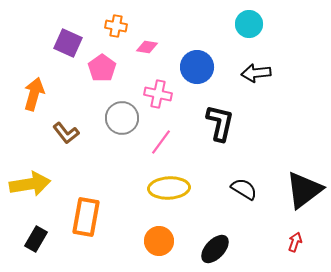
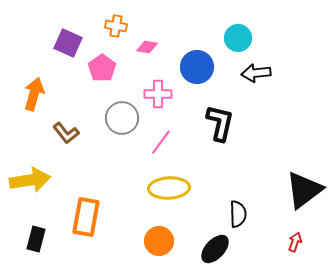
cyan circle: moved 11 px left, 14 px down
pink cross: rotated 12 degrees counterclockwise
yellow arrow: moved 4 px up
black semicircle: moved 6 px left, 25 px down; rotated 56 degrees clockwise
black rectangle: rotated 15 degrees counterclockwise
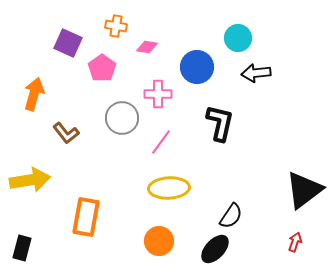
black semicircle: moved 7 px left, 2 px down; rotated 36 degrees clockwise
black rectangle: moved 14 px left, 9 px down
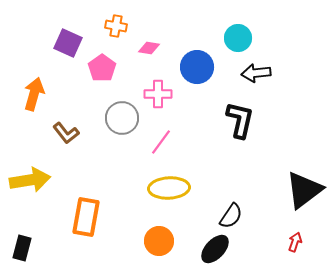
pink diamond: moved 2 px right, 1 px down
black L-shape: moved 20 px right, 3 px up
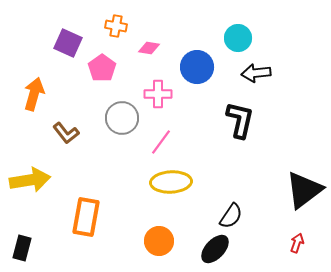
yellow ellipse: moved 2 px right, 6 px up
red arrow: moved 2 px right, 1 px down
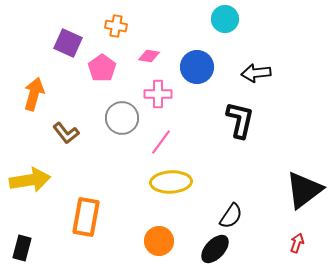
cyan circle: moved 13 px left, 19 px up
pink diamond: moved 8 px down
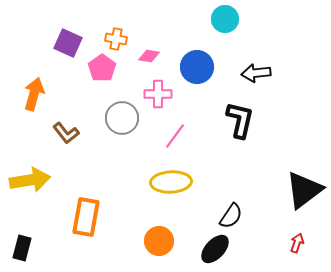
orange cross: moved 13 px down
pink line: moved 14 px right, 6 px up
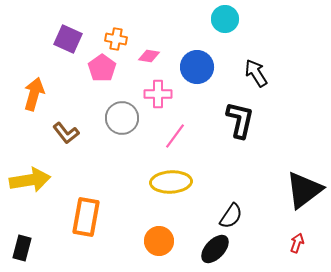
purple square: moved 4 px up
black arrow: rotated 64 degrees clockwise
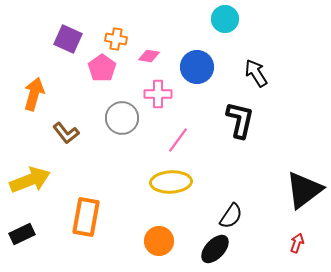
pink line: moved 3 px right, 4 px down
yellow arrow: rotated 12 degrees counterclockwise
black rectangle: moved 14 px up; rotated 50 degrees clockwise
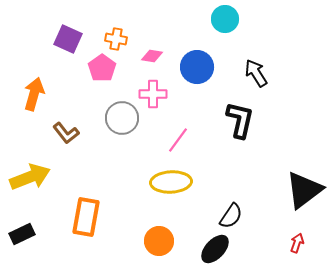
pink diamond: moved 3 px right
pink cross: moved 5 px left
yellow arrow: moved 3 px up
